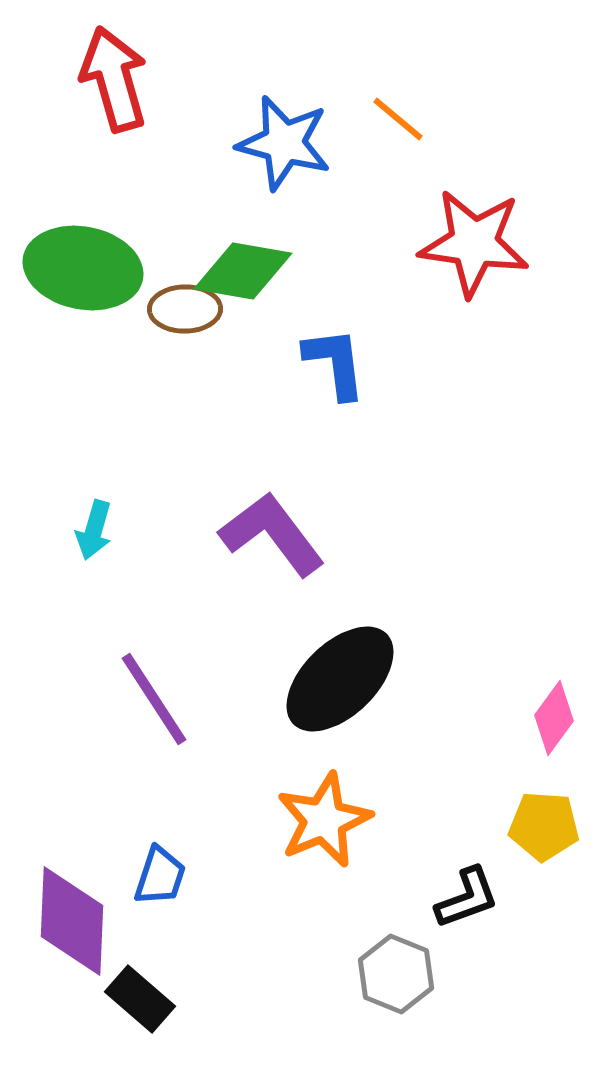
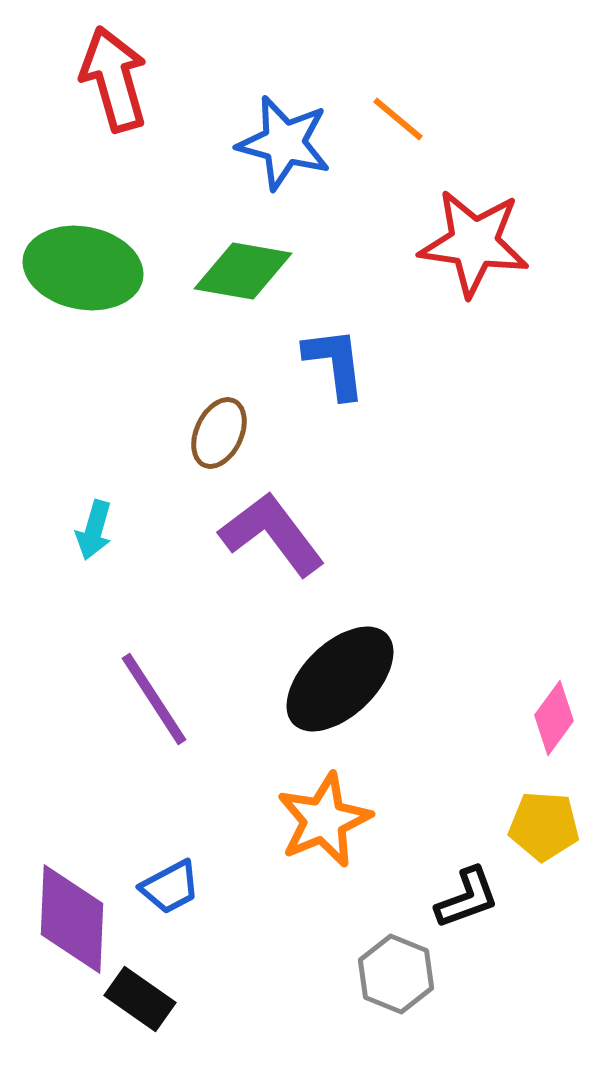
brown ellipse: moved 34 px right, 124 px down; rotated 64 degrees counterclockwise
blue trapezoid: moved 10 px right, 11 px down; rotated 44 degrees clockwise
purple diamond: moved 2 px up
black rectangle: rotated 6 degrees counterclockwise
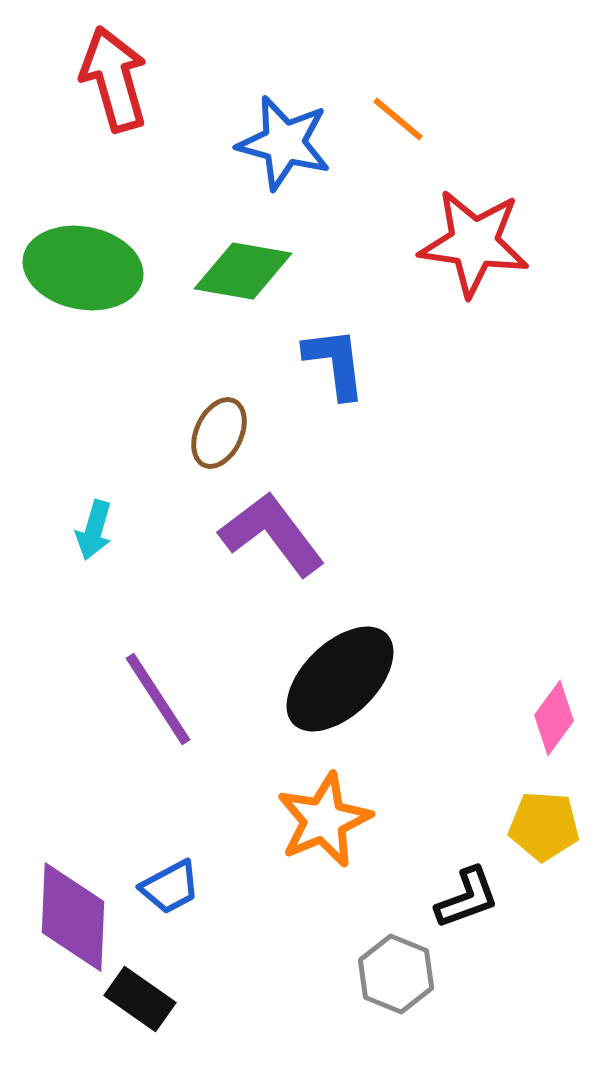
purple line: moved 4 px right
purple diamond: moved 1 px right, 2 px up
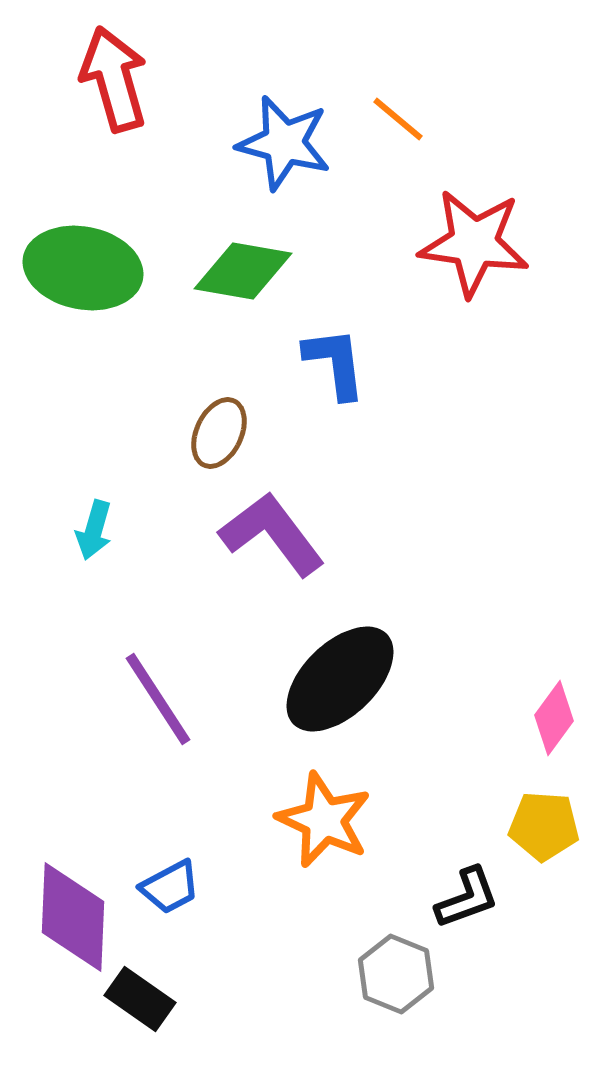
orange star: rotated 24 degrees counterclockwise
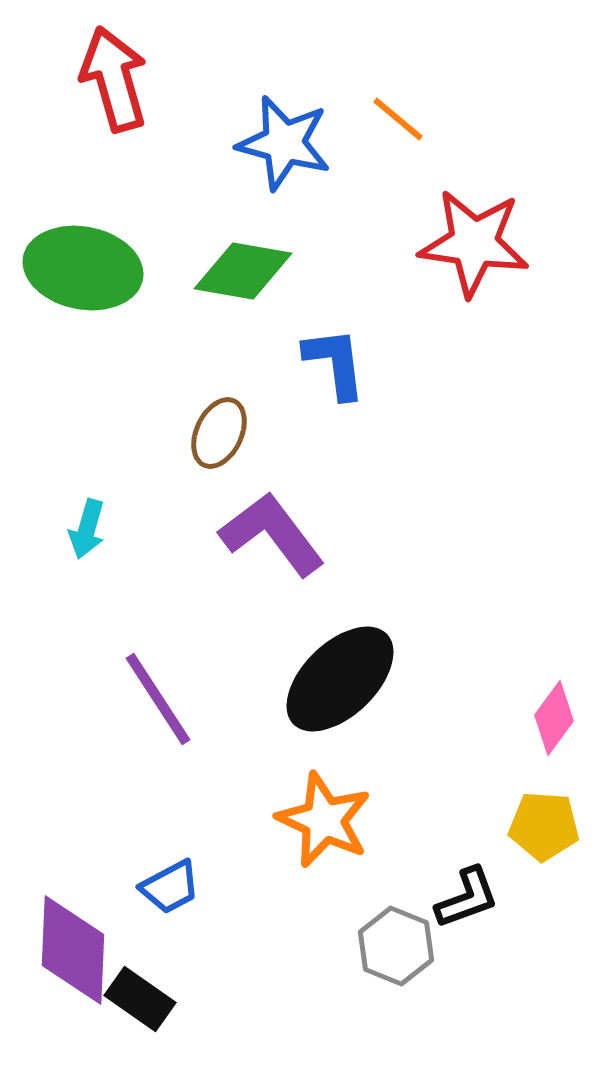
cyan arrow: moved 7 px left, 1 px up
purple diamond: moved 33 px down
gray hexagon: moved 28 px up
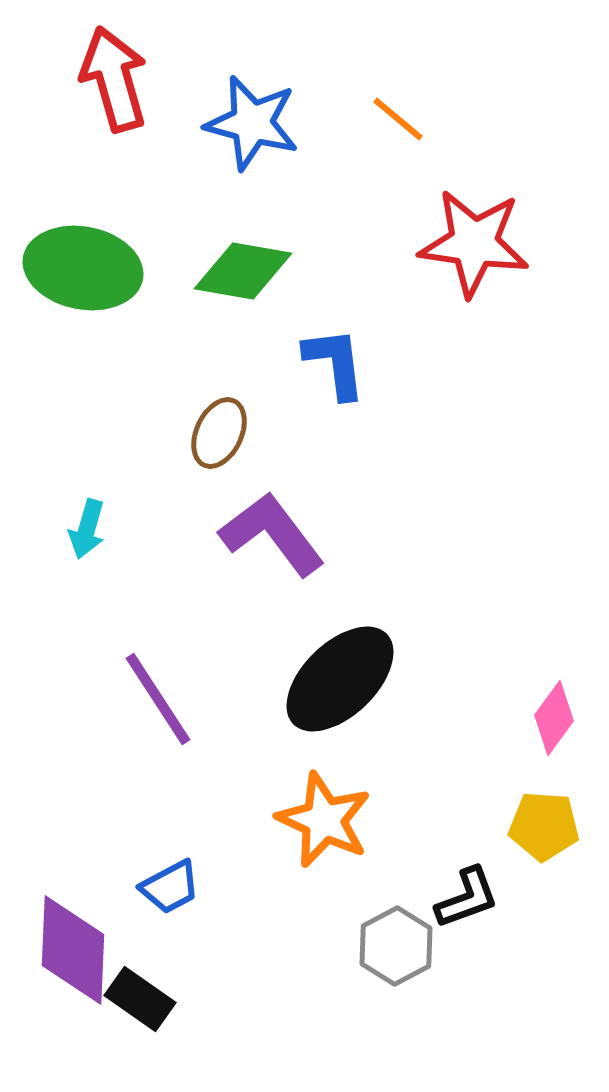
blue star: moved 32 px left, 20 px up
gray hexagon: rotated 10 degrees clockwise
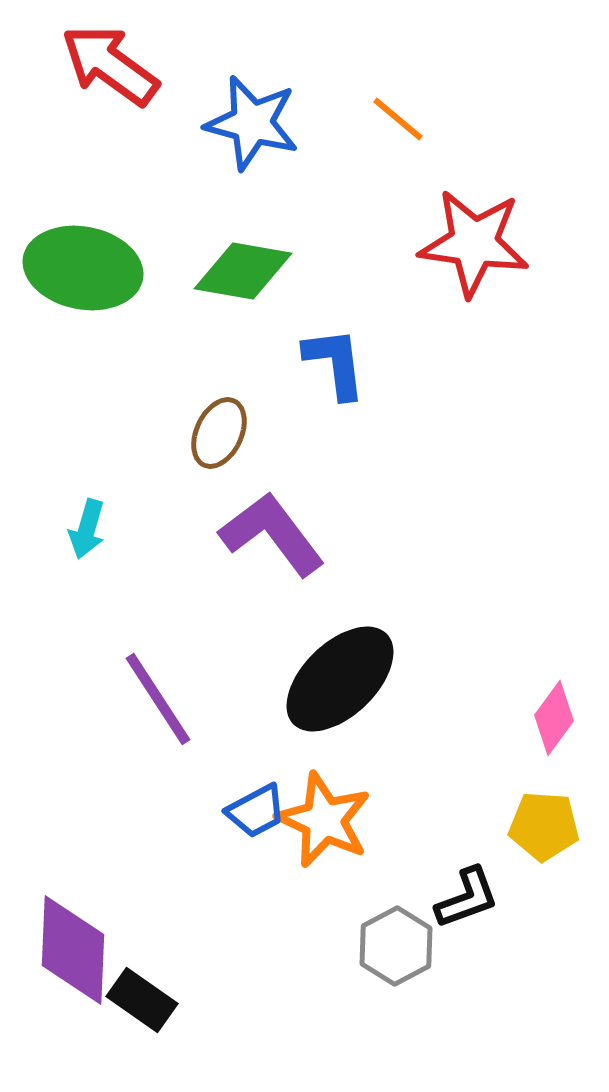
red arrow: moved 4 px left, 14 px up; rotated 38 degrees counterclockwise
blue trapezoid: moved 86 px right, 76 px up
black rectangle: moved 2 px right, 1 px down
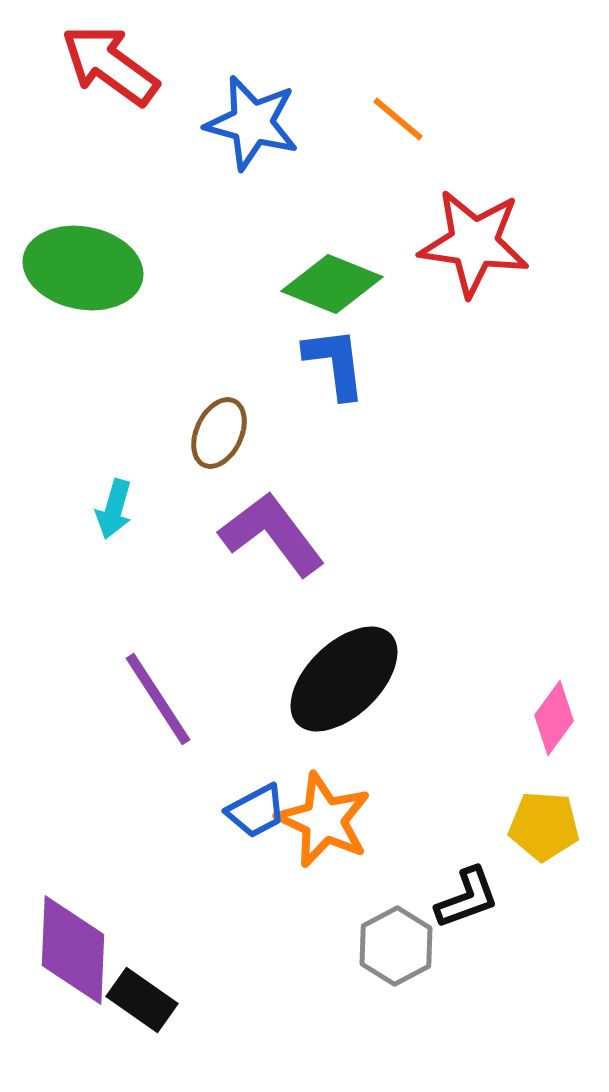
green diamond: moved 89 px right, 13 px down; rotated 12 degrees clockwise
cyan arrow: moved 27 px right, 20 px up
black ellipse: moved 4 px right
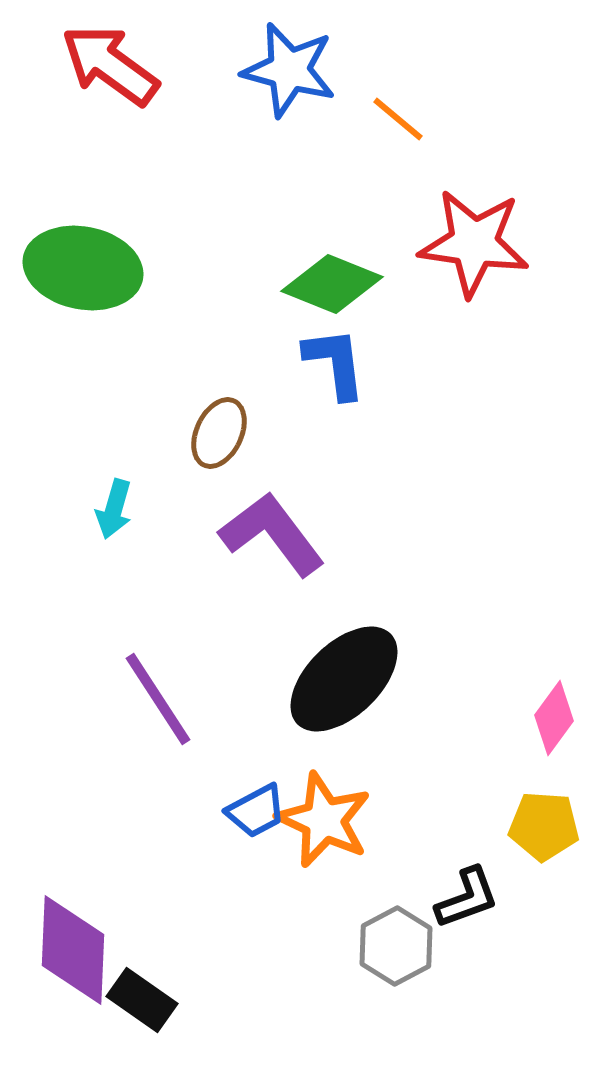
blue star: moved 37 px right, 53 px up
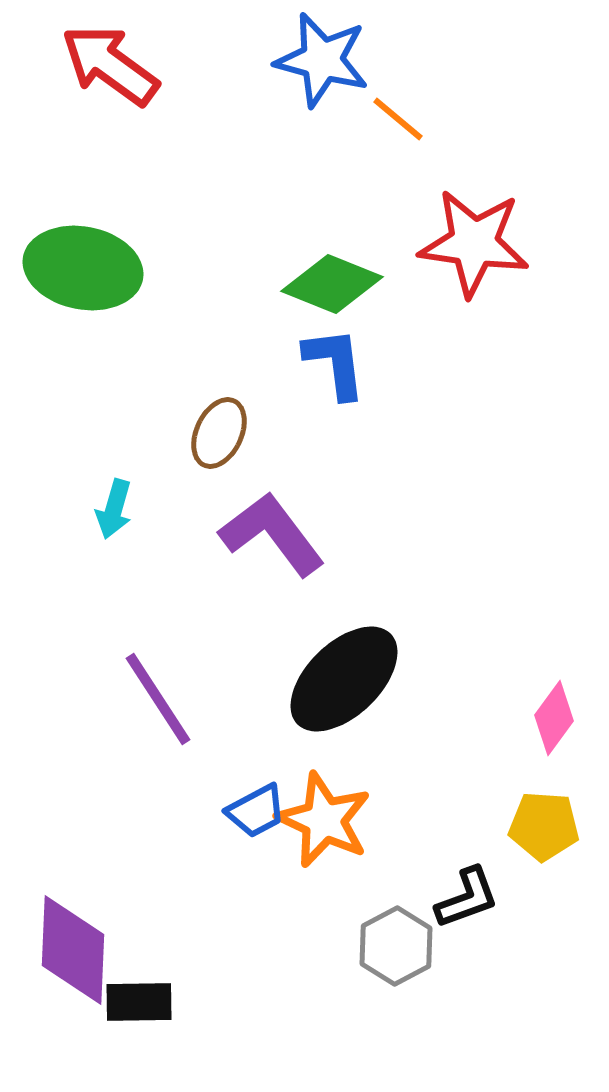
blue star: moved 33 px right, 10 px up
black rectangle: moved 3 px left, 2 px down; rotated 36 degrees counterclockwise
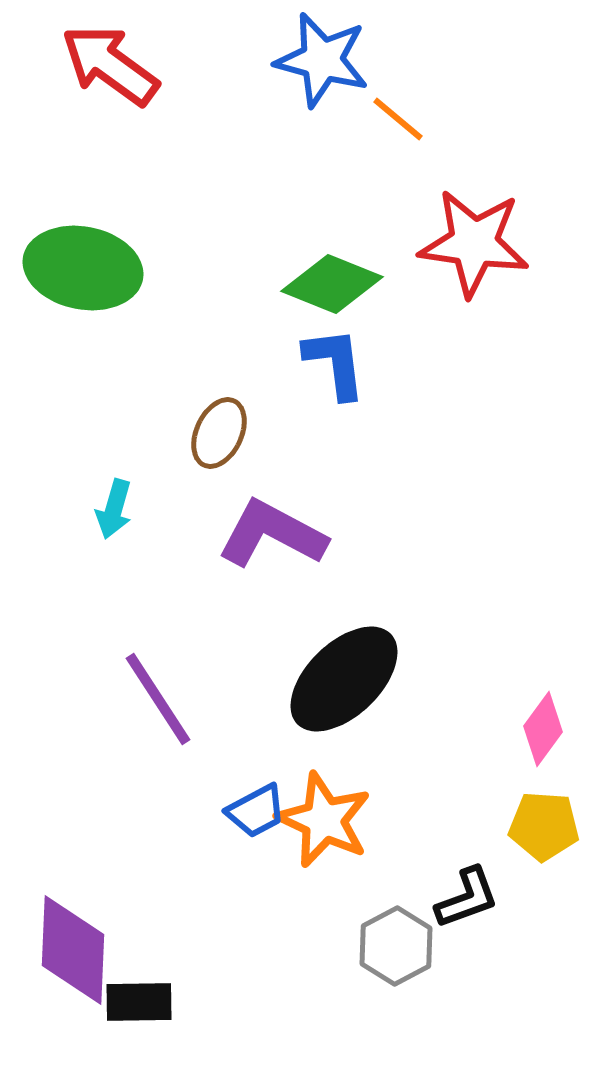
purple L-shape: rotated 25 degrees counterclockwise
pink diamond: moved 11 px left, 11 px down
